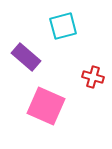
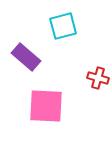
red cross: moved 5 px right, 1 px down
pink square: rotated 21 degrees counterclockwise
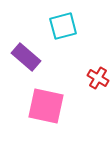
red cross: rotated 15 degrees clockwise
pink square: rotated 9 degrees clockwise
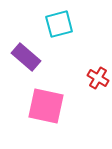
cyan square: moved 4 px left, 2 px up
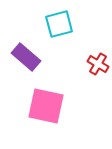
red cross: moved 14 px up
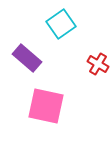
cyan square: moved 2 px right; rotated 20 degrees counterclockwise
purple rectangle: moved 1 px right, 1 px down
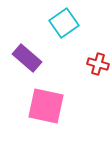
cyan square: moved 3 px right, 1 px up
red cross: rotated 15 degrees counterclockwise
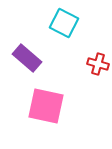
cyan square: rotated 28 degrees counterclockwise
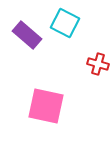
cyan square: moved 1 px right
purple rectangle: moved 23 px up
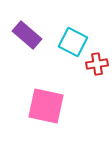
cyan square: moved 8 px right, 19 px down
red cross: moved 1 px left; rotated 25 degrees counterclockwise
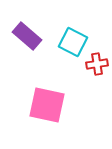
purple rectangle: moved 1 px down
pink square: moved 1 px right, 1 px up
